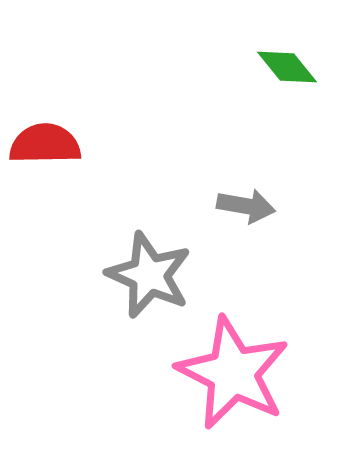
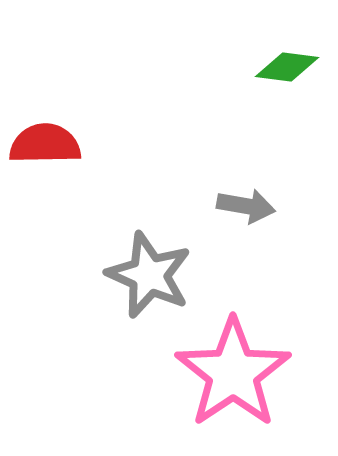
green diamond: rotated 44 degrees counterclockwise
pink star: rotated 11 degrees clockwise
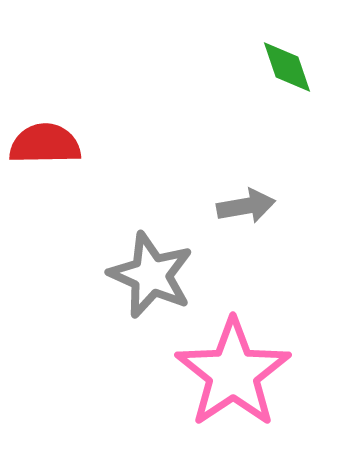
green diamond: rotated 64 degrees clockwise
gray arrow: rotated 20 degrees counterclockwise
gray star: moved 2 px right
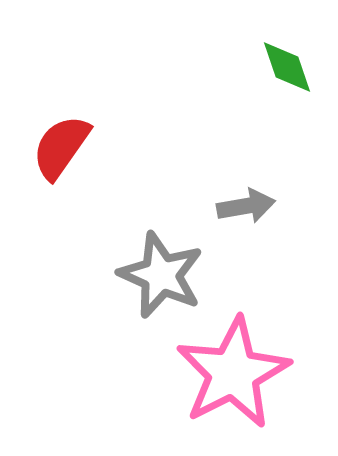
red semicircle: moved 16 px right, 3 px down; rotated 54 degrees counterclockwise
gray star: moved 10 px right
pink star: rotated 7 degrees clockwise
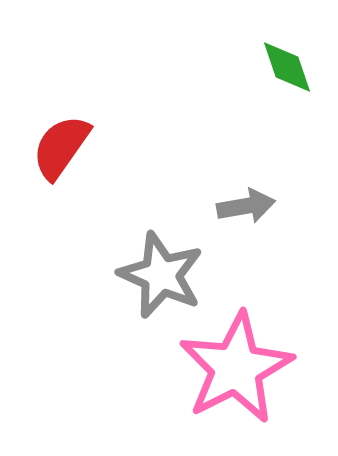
pink star: moved 3 px right, 5 px up
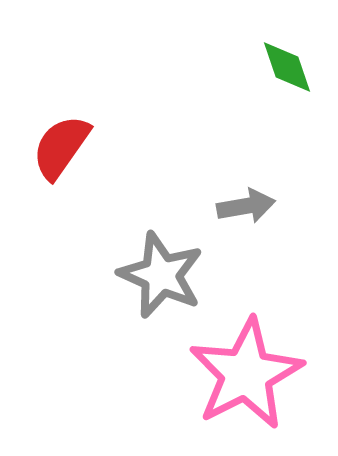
pink star: moved 10 px right, 6 px down
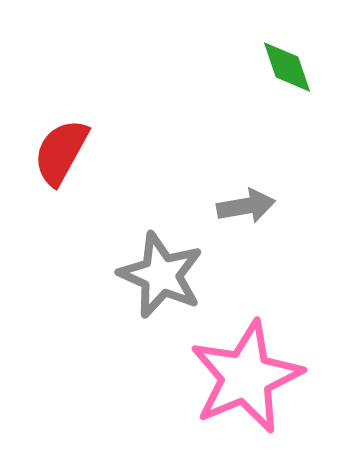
red semicircle: moved 5 px down; rotated 6 degrees counterclockwise
pink star: moved 3 px down; rotated 4 degrees clockwise
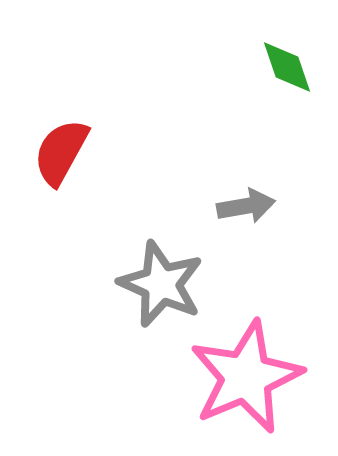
gray star: moved 9 px down
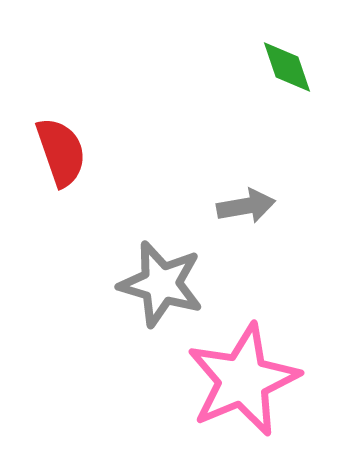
red semicircle: rotated 132 degrees clockwise
gray star: rotated 8 degrees counterclockwise
pink star: moved 3 px left, 3 px down
